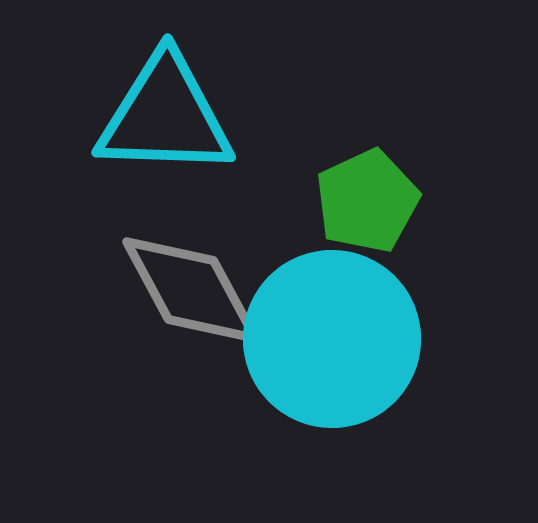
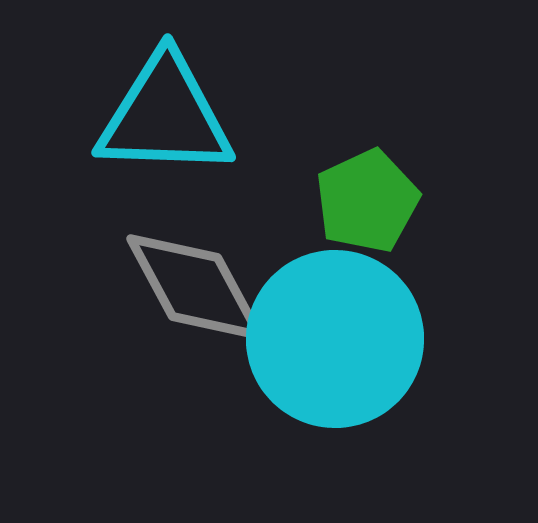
gray diamond: moved 4 px right, 3 px up
cyan circle: moved 3 px right
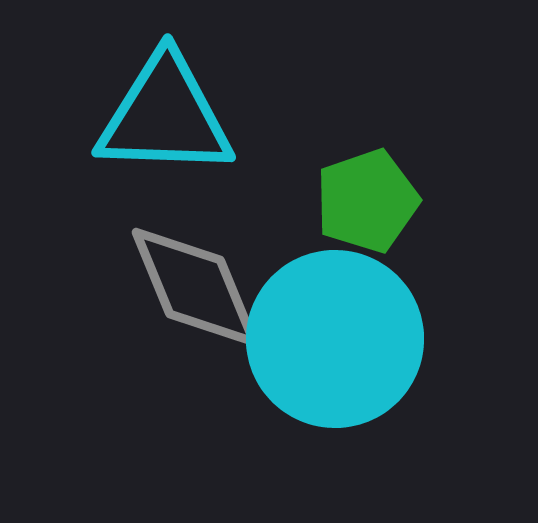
green pentagon: rotated 6 degrees clockwise
gray diamond: rotated 6 degrees clockwise
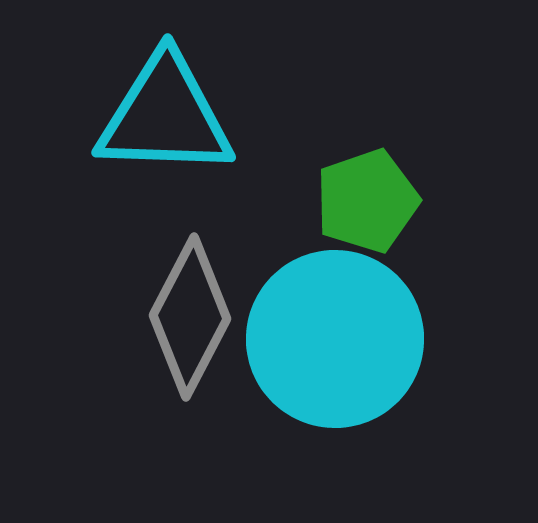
gray diamond: moved 5 px left, 30 px down; rotated 50 degrees clockwise
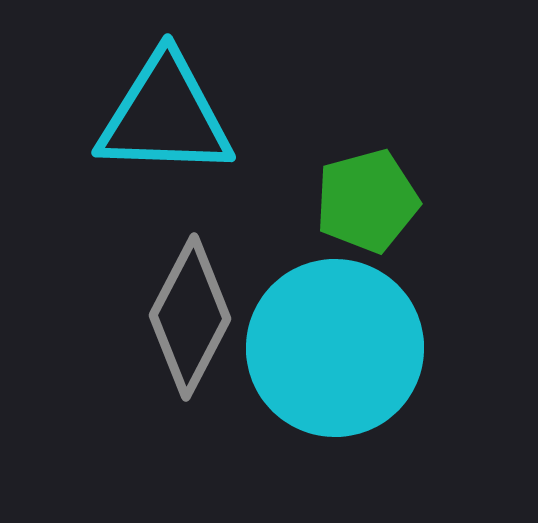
green pentagon: rotated 4 degrees clockwise
cyan circle: moved 9 px down
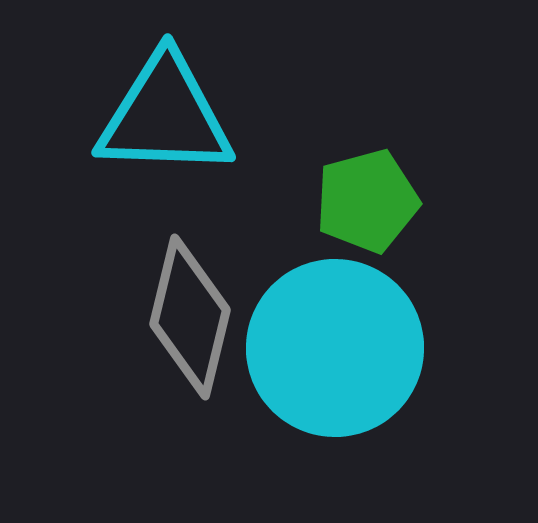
gray diamond: rotated 14 degrees counterclockwise
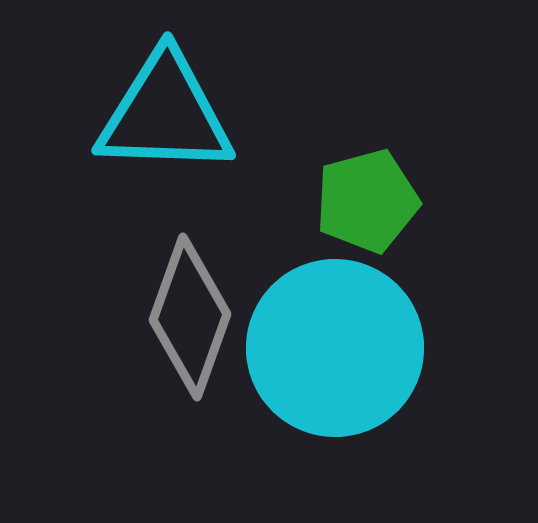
cyan triangle: moved 2 px up
gray diamond: rotated 6 degrees clockwise
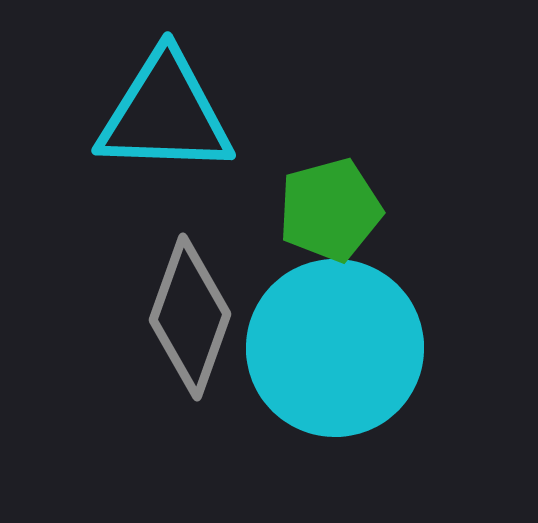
green pentagon: moved 37 px left, 9 px down
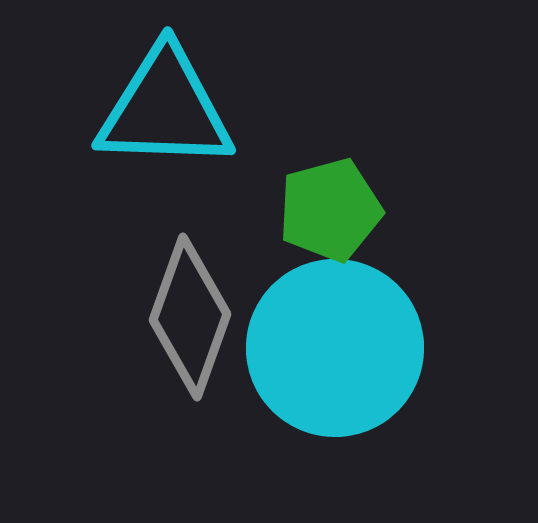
cyan triangle: moved 5 px up
